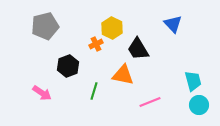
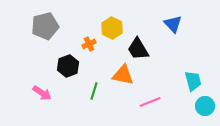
orange cross: moved 7 px left
cyan circle: moved 6 px right, 1 px down
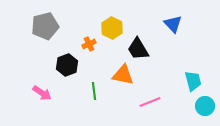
black hexagon: moved 1 px left, 1 px up
green line: rotated 24 degrees counterclockwise
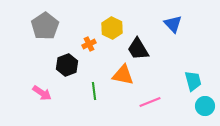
gray pentagon: rotated 20 degrees counterclockwise
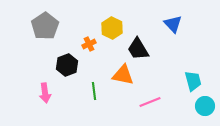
pink arrow: moved 3 px right; rotated 48 degrees clockwise
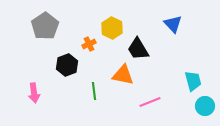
pink arrow: moved 11 px left
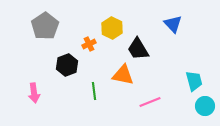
cyan trapezoid: moved 1 px right
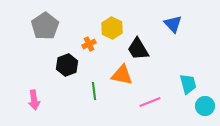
orange triangle: moved 1 px left
cyan trapezoid: moved 6 px left, 3 px down
pink arrow: moved 7 px down
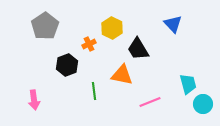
cyan circle: moved 2 px left, 2 px up
